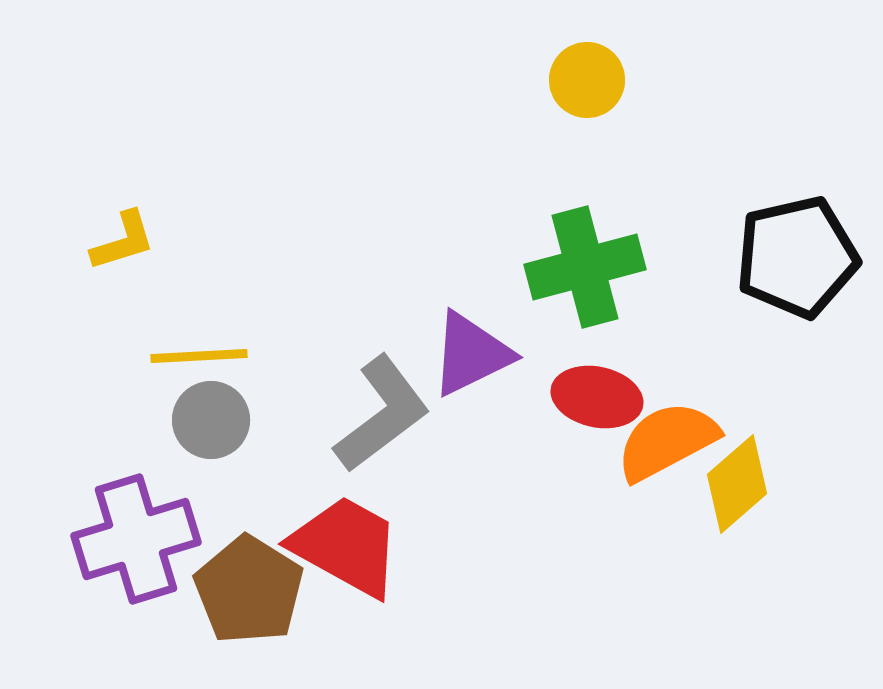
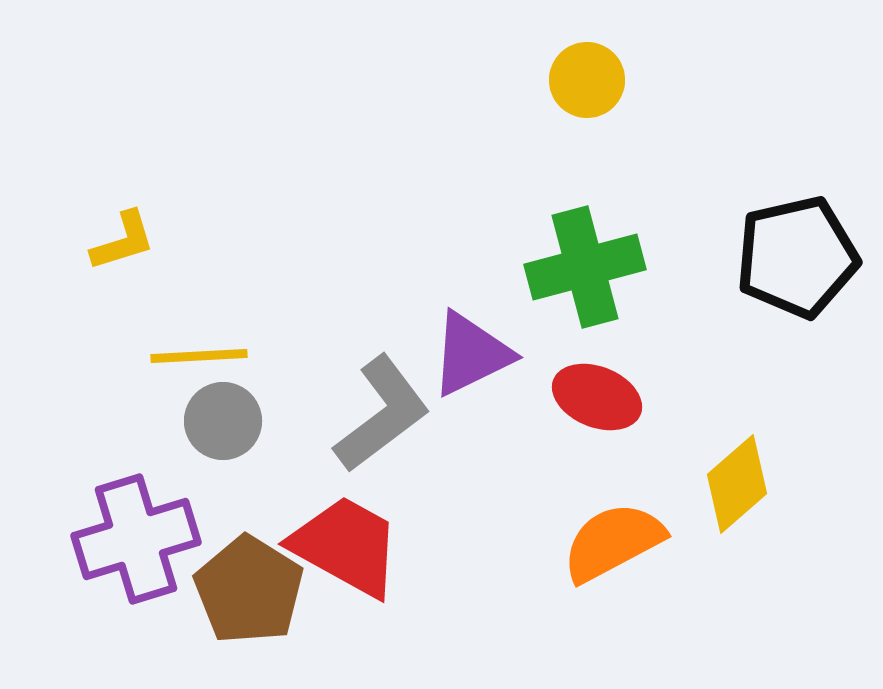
red ellipse: rotated 10 degrees clockwise
gray circle: moved 12 px right, 1 px down
orange semicircle: moved 54 px left, 101 px down
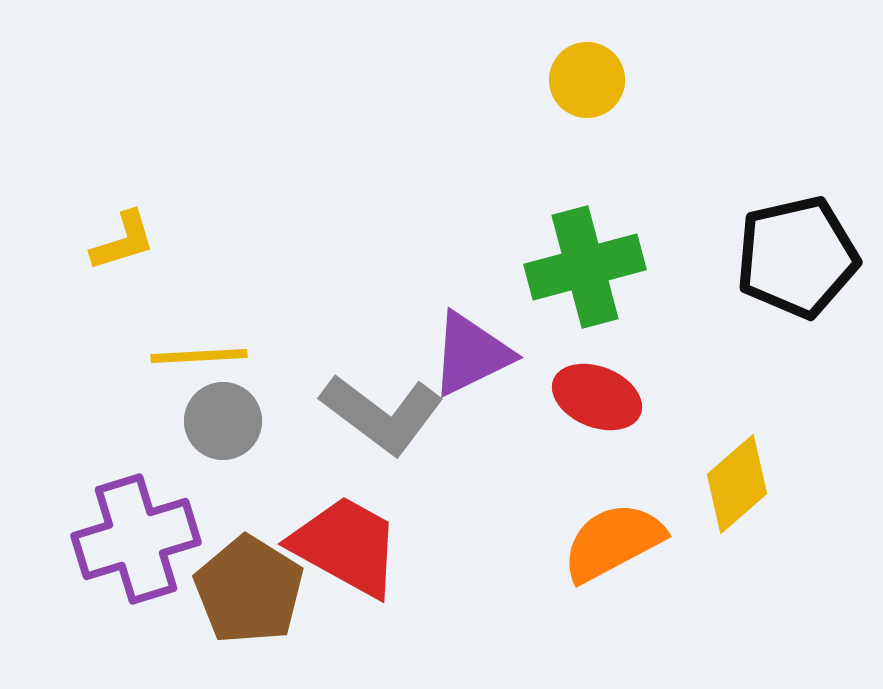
gray L-shape: rotated 74 degrees clockwise
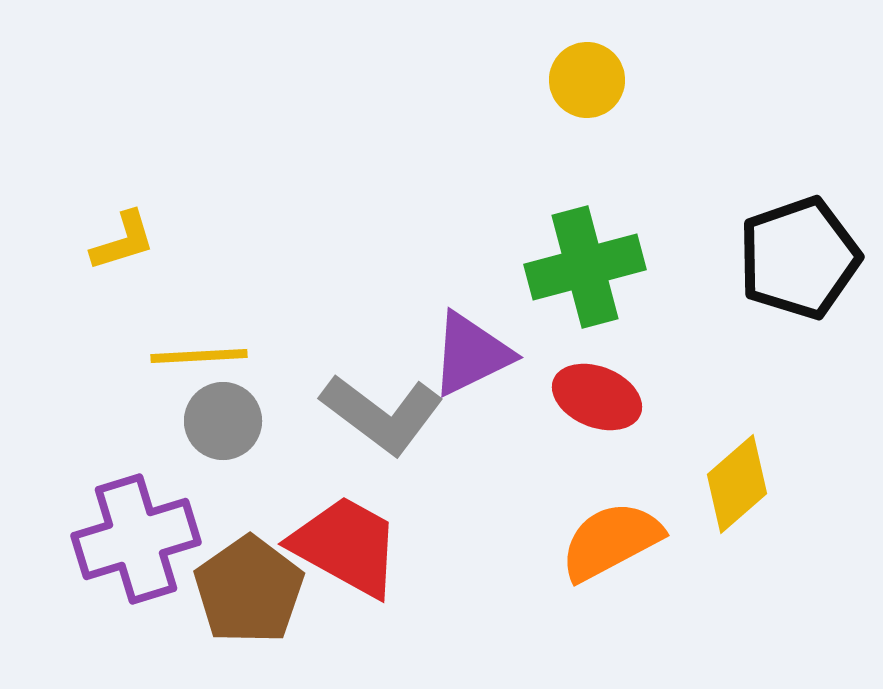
black pentagon: moved 2 px right, 1 px down; rotated 6 degrees counterclockwise
orange semicircle: moved 2 px left, 1 px up
brown pentagon: rotated 5 degrees clockwise
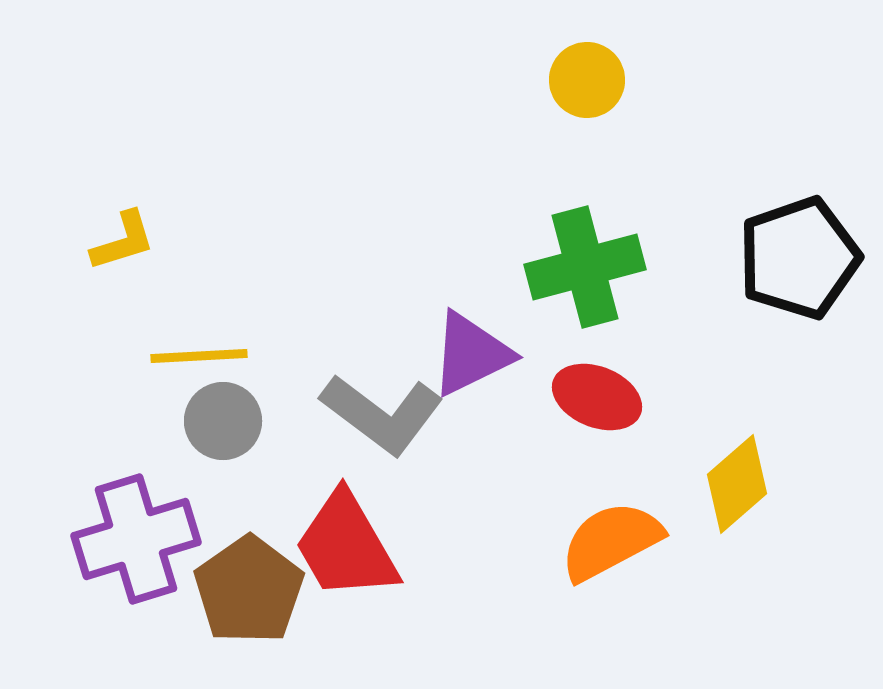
red trapezoid: rotated 149 degrees counterclockwise
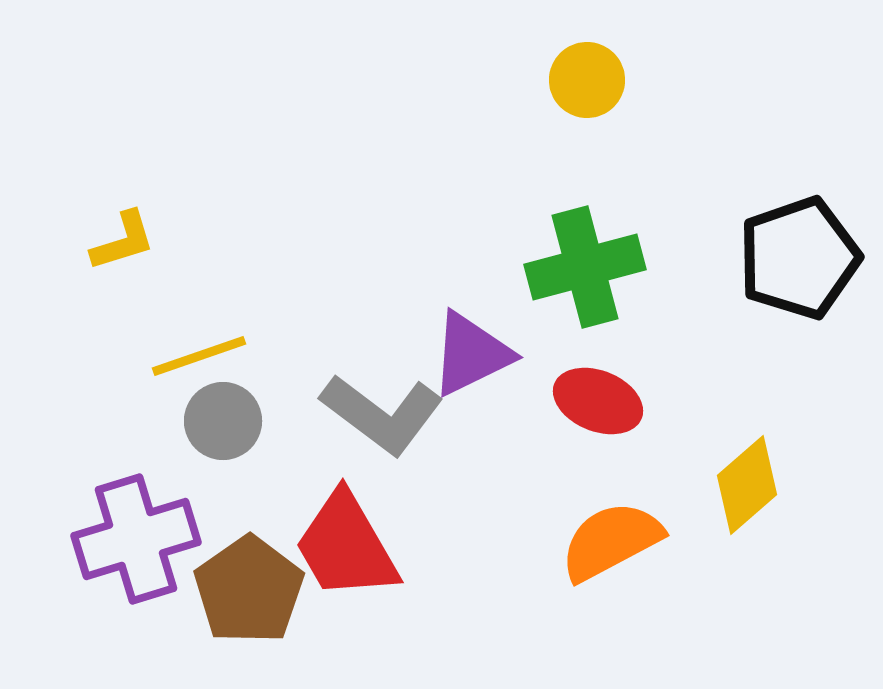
yellow line: rotated 16 degrees counterclockwise
red ellipse: moved 1 px right, 4 px down
yellow diamond: moved 10 px right, 1 px down
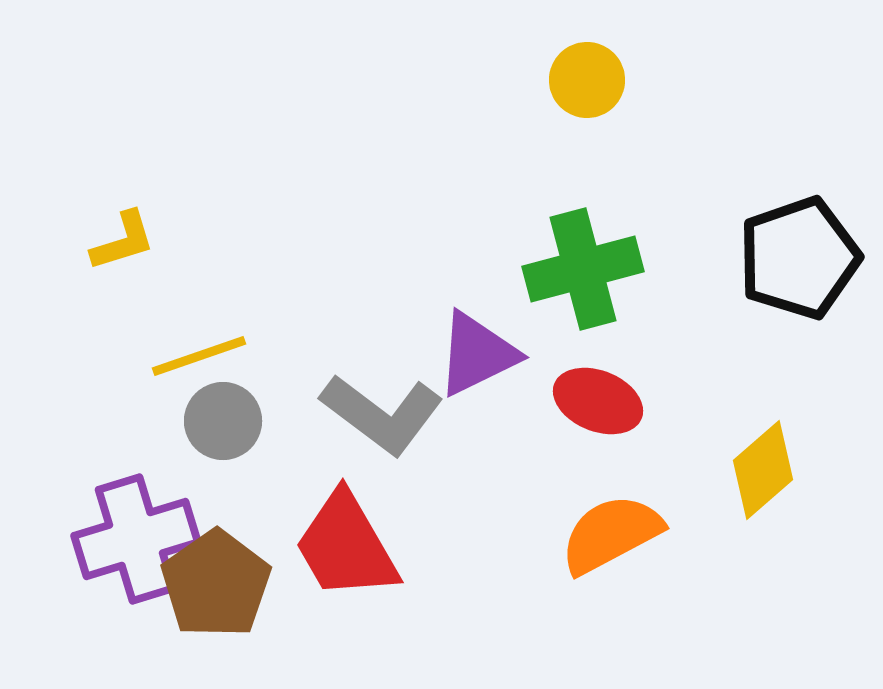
green cross: moved 2 px left, 2 px down
purple triangle: moved 6 px right
yellow diamond: moved 16 px right, 15 px up
orange semicircle: moved 7 px up
brown pentagon: moved 33 px left, 6 px up
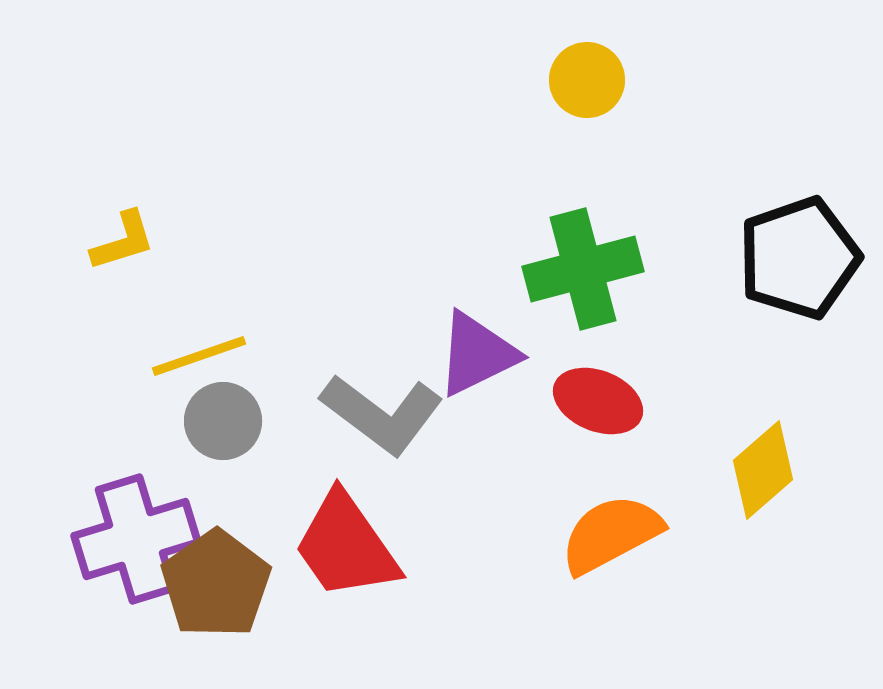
red trapezoid: rotated 5 degrees counterclockwise
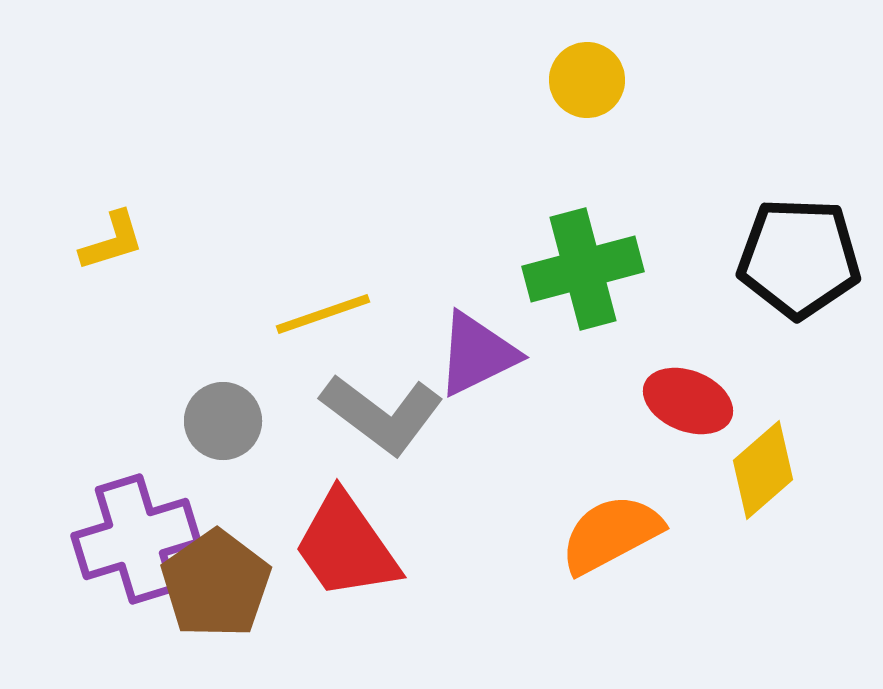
yellow L-shape: moved 11 px left
black pentagon: rotated 21 degrees clockwise
yellow line: moved 124 px right, 42 px up
red ellipse: moved 90 px right
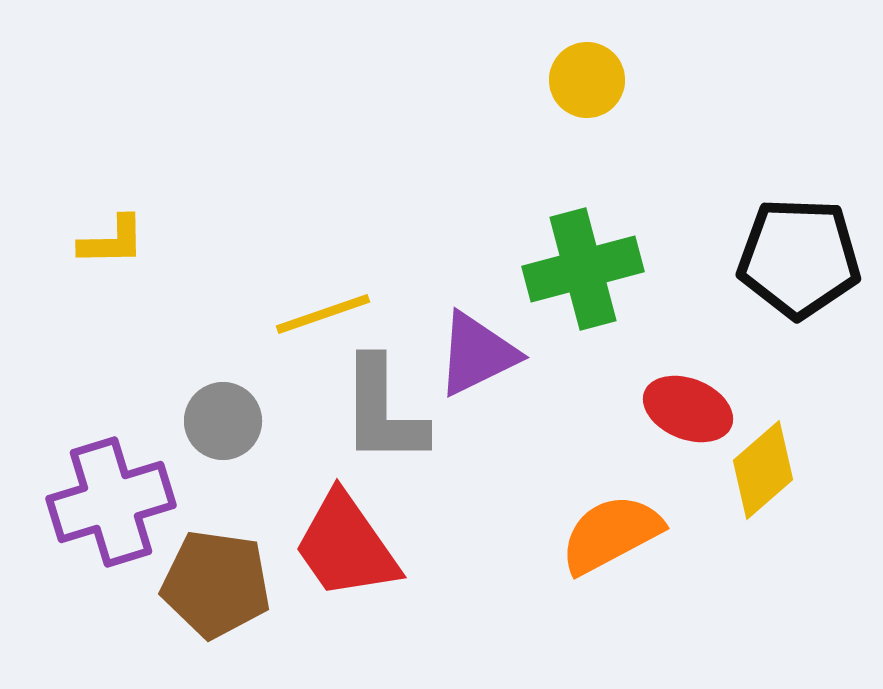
yellow L-shape: rotated 16 degrees clockwise
red ellipse: moved 8 px down
gray L-shape: moved 1 px right, 3 px up; rotated 53 degrees clockwise
purple cross: moved 25 px left, 37 px up
brown pentagon: rotated 29 degrees counterclockwise
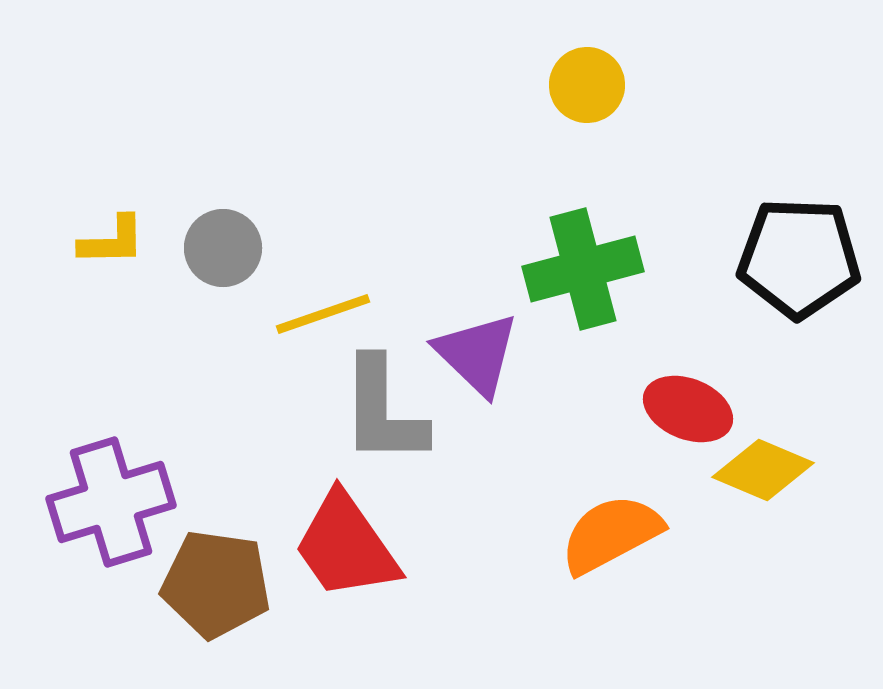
yellow circle: moved 5 px down
purple triangle: rotated 50 degrees counterclockwise
gray circle: moved 173 px up
yellow diamond: rotated 64 degrees clockwise
